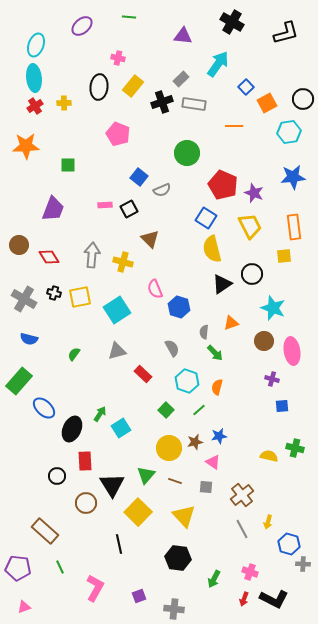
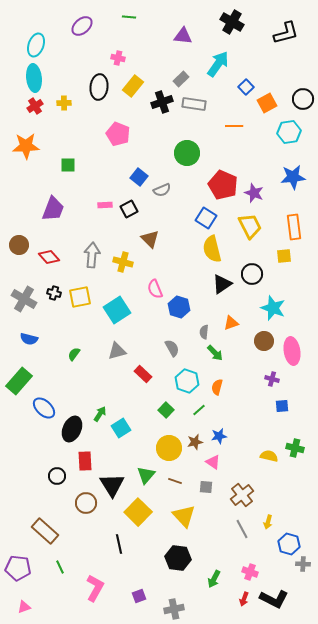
red diamond at (49, 257): rotated 10 degrees counterclockwise
gray cross at (174, 609): rotated 18 degrees counterclockwise
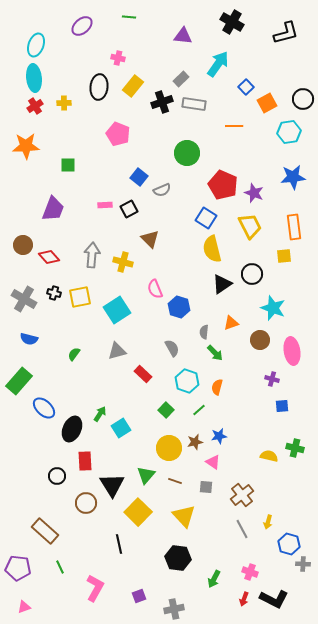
brown circle at (19, 245): moved 4 px right
brown circle at (264, 341): moved 4 px left, 1 px up
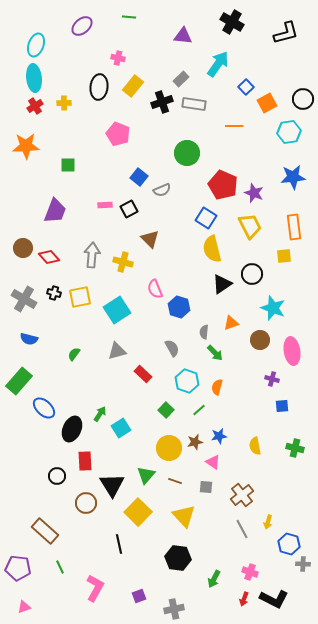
purple trapezoid at (53, 209): moved 2 px right, 2 px down
brown circle at (23, 245): moved 3 px down
yellow semicircle at (269, 456): moved 14 px left, 10 px up; rotated 114 degrees counterclockwise
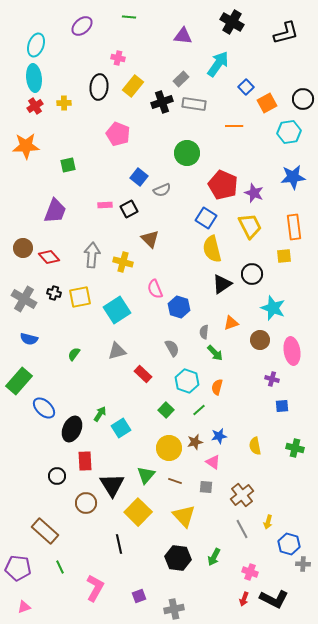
green square at (68, 165): rotated 14 degrees counterclockwise
green arrow at (214, 579): moved 22 px up
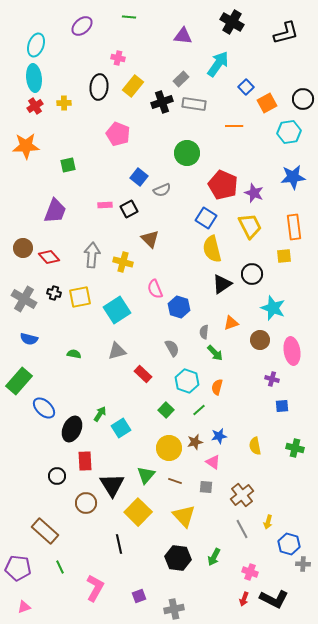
green semicircle at (74, 354): rotated 64 degrees clockwise
